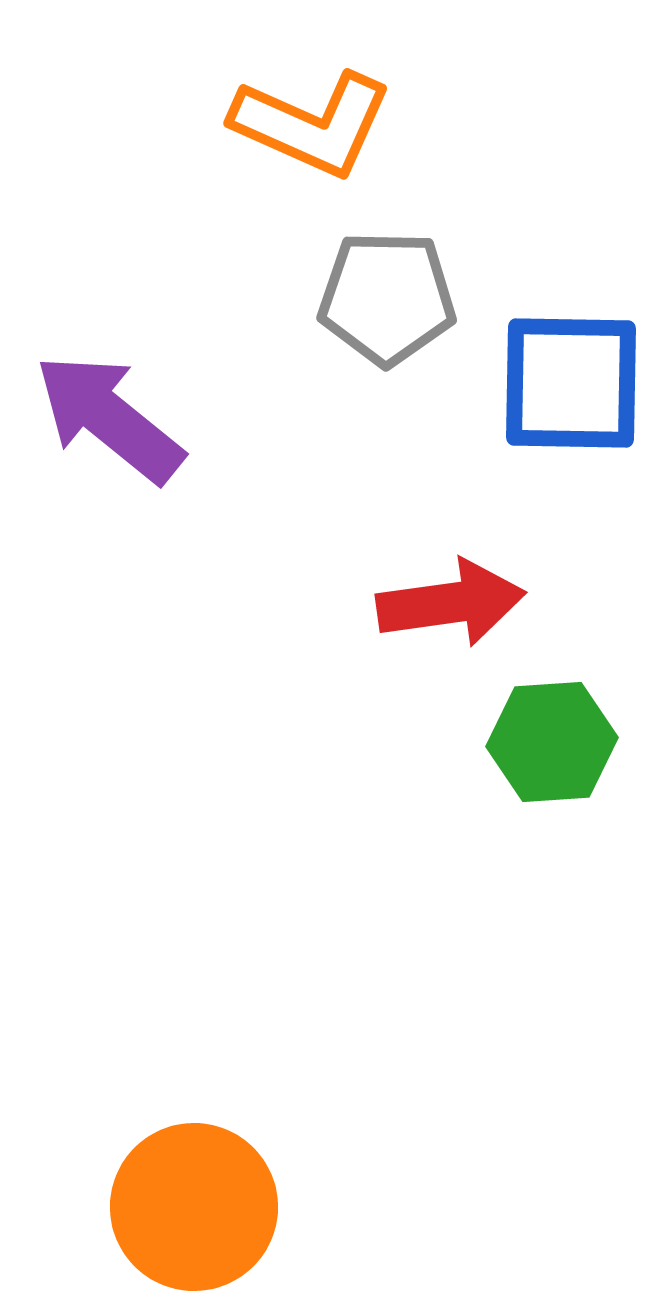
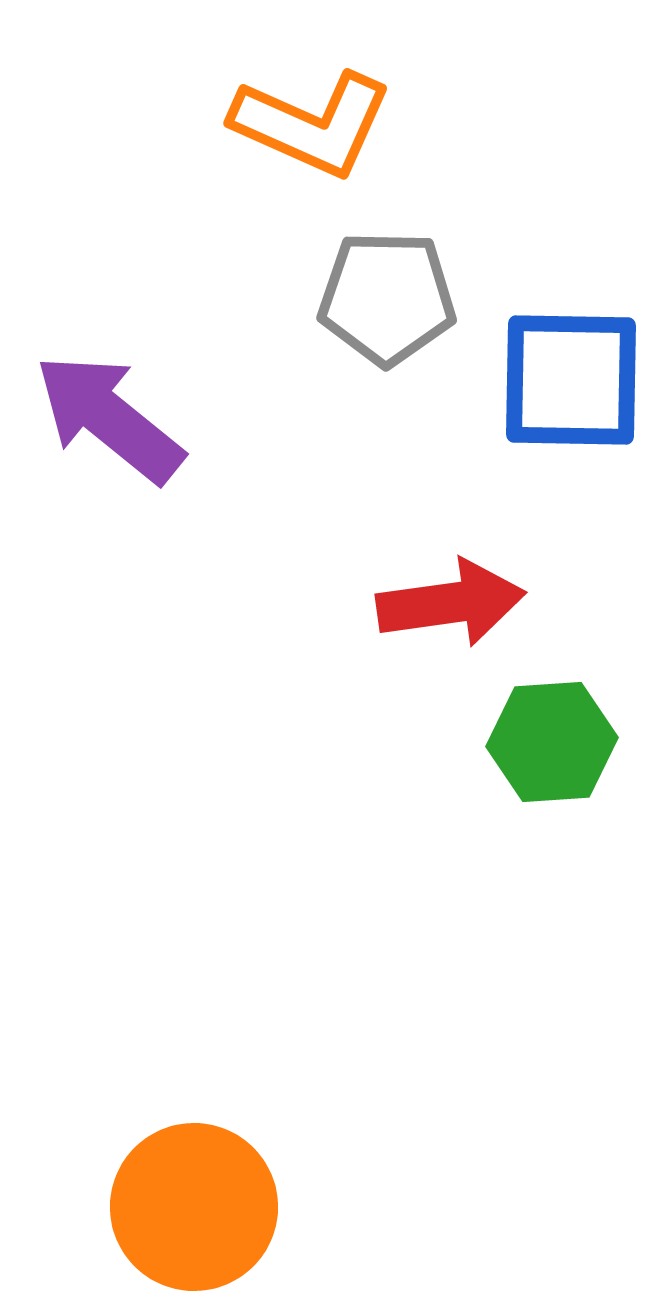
blue square: moved 3 px up
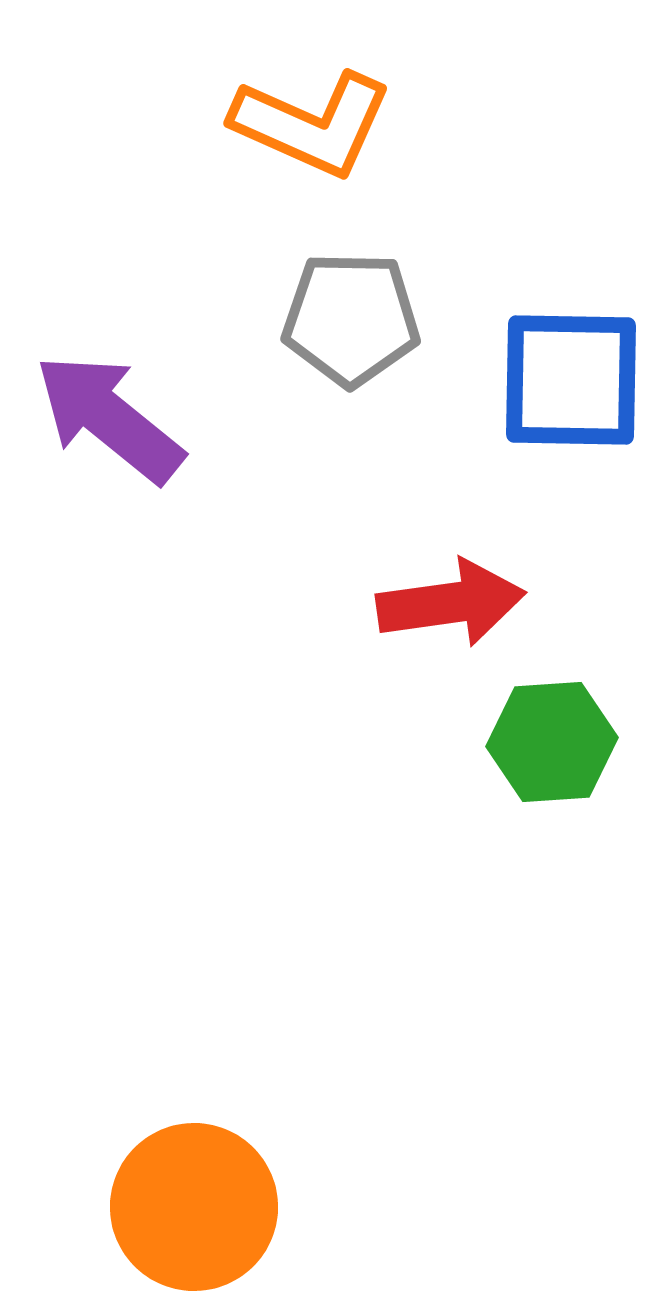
gray pentagon: moved 36 px left, 21 px down
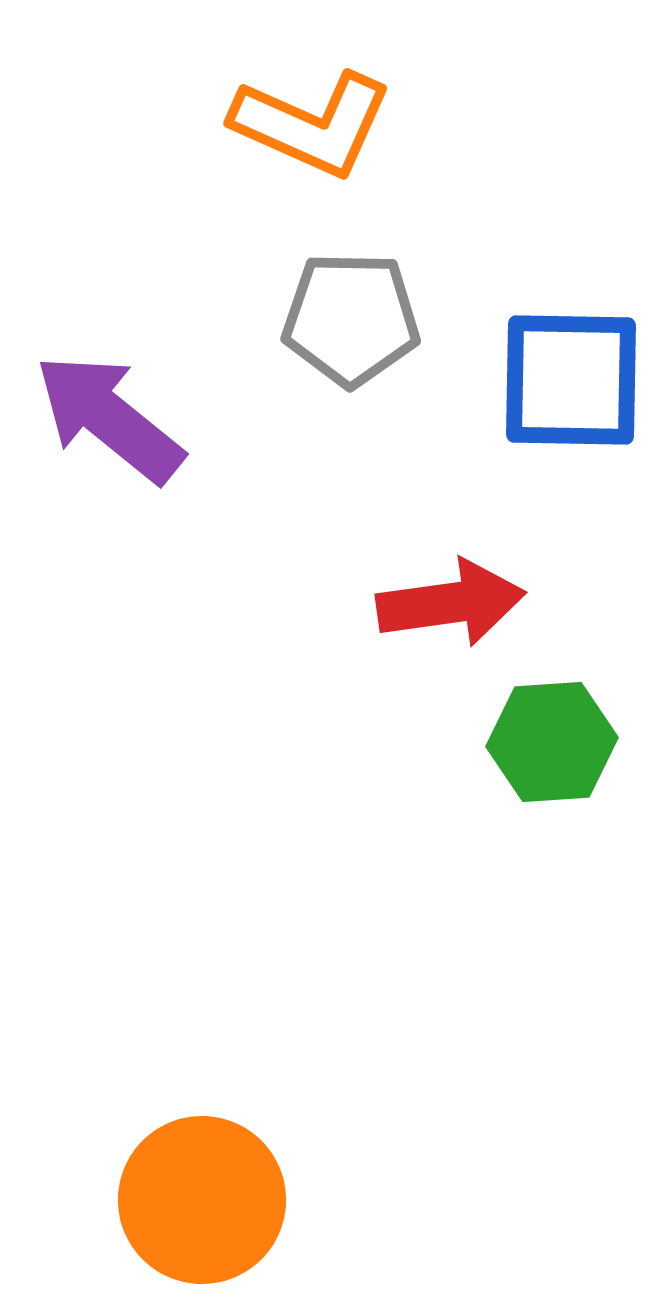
orange circle: moved 8 px right, 7 px up
